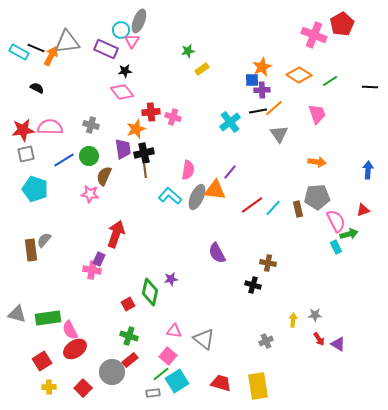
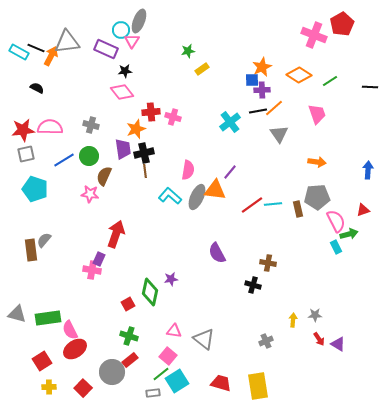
cyan line at (273, 208): moved 4 px up; rotated 42 degrees clockwise
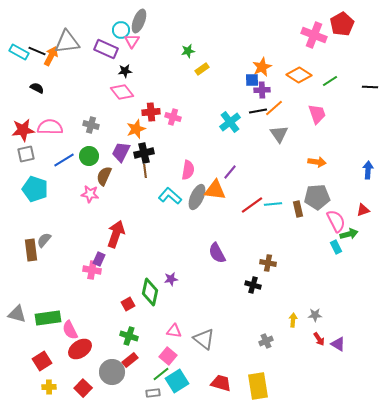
black line at (36, 48): moved 1 px right, 3 px down
purple trapezoid at (123, 149): moved 2 px left, 3 px down; rotated 145 degrees counterclockwise
red ellipse at (75, 349): moved 5 px right
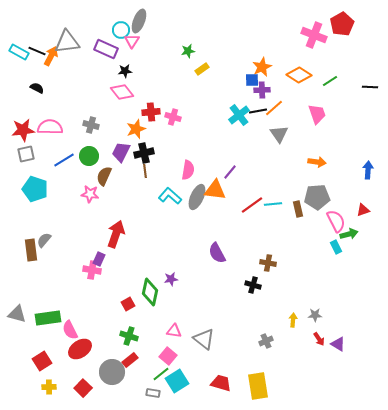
cyan cross at (230, 122): moved 9 px right, 7 px up
gray rectangle at (153, 393): rotated 16 degrees clockwise
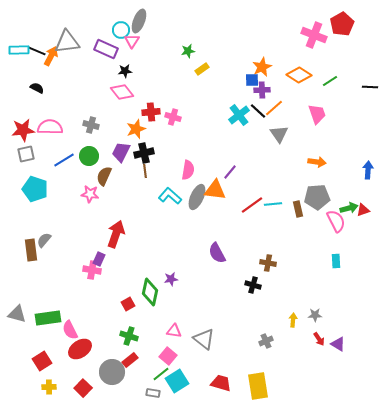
cyan rectangle at (19, 52): moved 2 px up; rotated 30 degrees counterclockwise
black line at (258, 111): rotated 54 degrees clockwise
green arrow at (349, 234): moved 26 px up
cyan rectangle at (336, 247): moved 14 px down; rotated 24 degrees clockwise
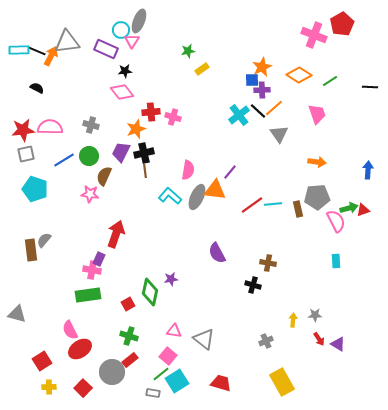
green rectangle at (48, 318): moved 40 px right, 23 px up
yellow rectangle at (258, 386): moved 24 px right, 4 px up; rotated 20 degrees counterclockwise
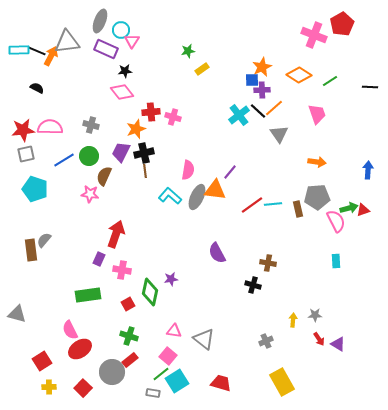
gray ellipse at (139, 21): moved 39 px left
pink cross at (92, 270): moved 30 px right
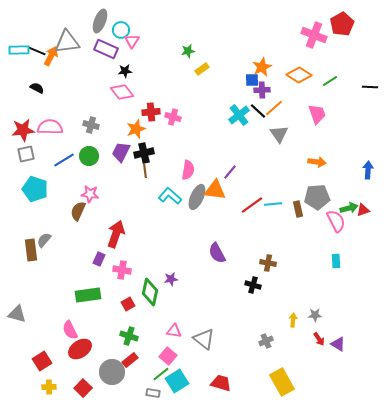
brown semicircle at (104, 176): moved 26 px left, 35 px down
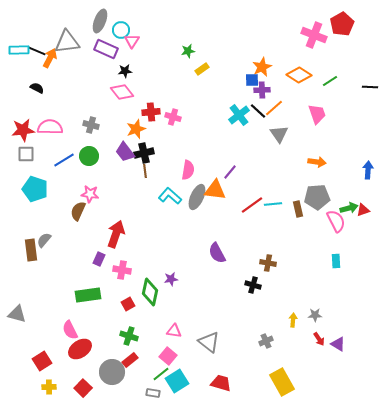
orange arrow at (51, 56): moved 1 px left, 2 px down
purple trapezoid at (121, 152): moved 4 px right; rotated 65 degrees counterclockwise
gray square at (26, 154): rotated 12 degrees clockwise
gray triangle at (204, 339): moved 5 px right, 3 px down
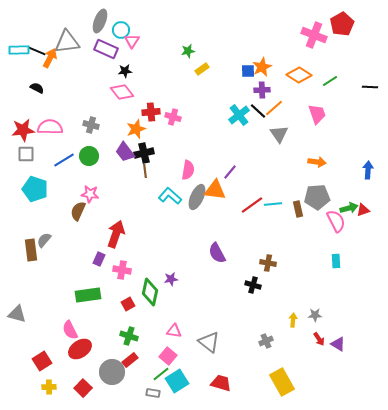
blue square at (252, 80): moved 4 px left, 9 px up
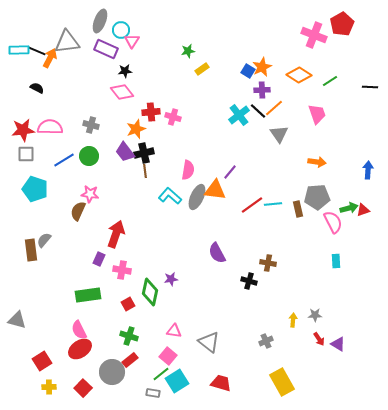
blue square at (248, 71): rotated 32 degrees clockwise
pink semicircle at (336, 221): moved 3 px left, 1 px down
black cross at (253, 285): moved 4 px left, 4 px up
gray triangle at (17, 314): moved 6 px down
pink semicircle at (70, 330): moved 9 px right
